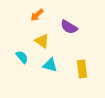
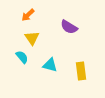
orange arrow: moved 9 px left
yellow triangle: moved 10 px left, 3 px up; rotated 21 degrees clockwise
yellow rectangle: moved 1 px left, 2 px down
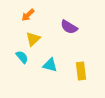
yellow triangle: moved 1 px right, 1 px down; rotated 21 degrees clockwise
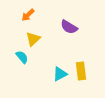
cyan triangle: moved 10 px right, 9 px down; rotated 42 degrees counterclockwise
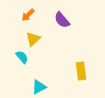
purple semicircle: moved 7 px left, 7 px up; rotated 18 degrees clockwise
cyan triangle: moved 21 px left, 13 px down
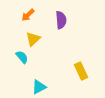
purple semicircle: moved 1 px left; rotated 144 degrees counterclockwise
yellow rectangle: rotated 18 degrees counterclockwise
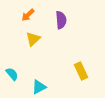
cyan semicircle: moved 10 px left, 17 px down
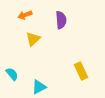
orange arrow: moved 3 px left; rotated 24 degrees clockwise
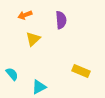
yellow rectangle: rotated 42 degrees counterclockwise
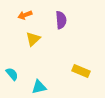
cyan triangle: rotated 14 degrees clockwise
